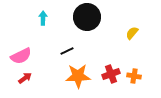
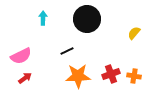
black circle: moved 2 px down
yellow semicircle: moved 2 px right
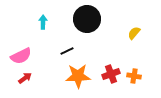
cyan arrow: moved 4 px down
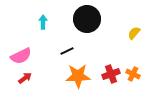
orange cross: moved 1 px left, 2 px up; rotated 16 degrees clockwise
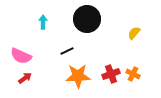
pink semicircle: rotated 50 degrees clockwise
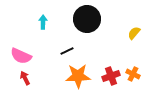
red cross: moved 2 px down
red arrow: rotated 80 degrees counterclockwise
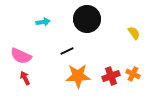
cyan arrow: rotated 80 degrees clockwise
yellow semicircle: rotated 104 degrees clockwise
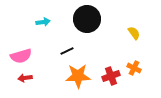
pink semicircle: rotated 40 degrees counterclockwise
orange cross: moved 1 px right, 6 px up
red arrow: rotated 72 degrees counterclockwise
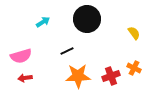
cyan arrow: rotated 24 degrees counterclockwise
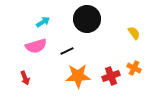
pink semicircle: moved 15 px right, 10 px up
red arrow: rotated 104 degrees counterclockwise
